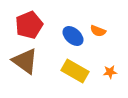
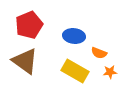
orange semicircle: moved 1 px right, 22 px down
blue ellipse: moved 1 px right; rotated 35 degrees counterclockwise
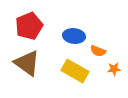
red pentagon: moved 1 px down
orange semicircle: moved 1 px left, 2 px up
brown triangle: moved 2 px right, 2 px down
orange star: moved 4 px right, 3 px up
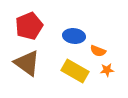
orange star: moved 7 px left, 1 px down
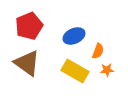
blue ellipse: rotated 30 degrees counterclockwise
orange semicircle: rotated 91 degrees counterclockwise
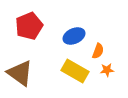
brown triangle: moved 7 px left, 10 px down
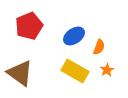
blue ellipse: rotated 10 degrees counterclockwise
orange semicircle: moved 1 px right, 4 px up
orange star: rotated 24 degrees counterclockwise
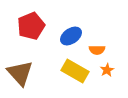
red pentagon: moved 2 px right
blue ellipse: moved 3 px left
orange semicircle: moved 2 px left, 3 px down; rotated 70 degrees clockwise
brown triangle: rotated 12 degrees clockwise
